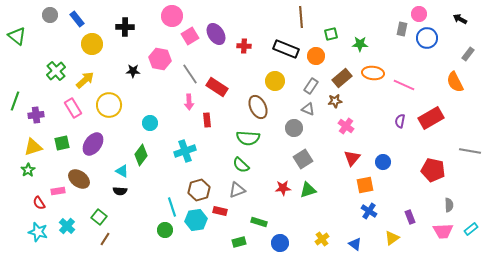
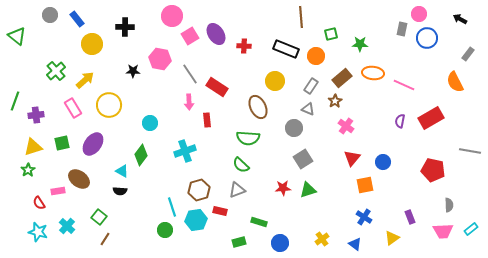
brown star at (335, 101): rotated 24 degrees counterclockwise
blue cross at (369, 211): moved 5 px left, 6 px down
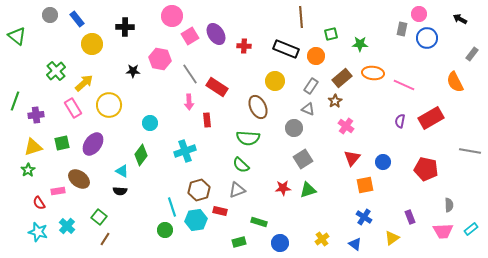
gray rectangle at (468, 54): moved 4 px right
yellow arrow at (85, 80): moved 1 px left, 3 px down
red pentagon at (433, 170): moved 7 px left, 1 px up
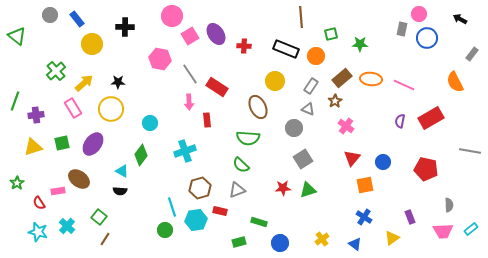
black star at (133, 71): moved 15 px left, 11 px down
orange ellipse at (373, 73): moved 2 px left, 6 px down
yellow circle at (109, 105): moved 2 px right, 4 px down
green star at (28, 170): moved 11 px left, 13 px down
brown hexagon at (199, 190): moved 1 px right, 2 px up
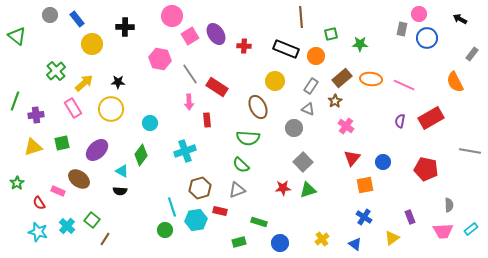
purple ellipse at (93, 144): moved 4 px right, 6 px down; rotated 10 degrees clockwise
gray square at (303, 159): moved 3 px down; rotated 12 degrees counterclockwise
pink rectangle at (58, 191): rotated 32 degrees clockwise
green square at (99, 217): moved 7 px left, 3 px down
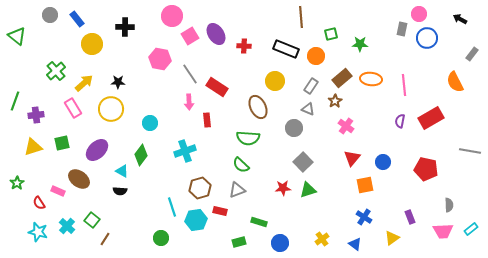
pink line at (404, 85): rotated 60 degrees clockwise
green circle at (165, 230): moved 4 px left, 8 px down
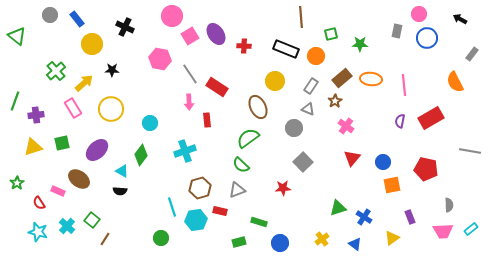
black cross at (125, 27): rotated 24 degrees clockwise
gray rectangle at (402, 29): moved 5 px left, 2 px down
black star at (118, 82): moved 6 px left, 12 px up
green semicircle at (248, 138): rotated 140 degrees clockwise
orange square at (365, 185): moved 27 px right
green triangle at (308, 190): moved 30 px right, 18 px down
